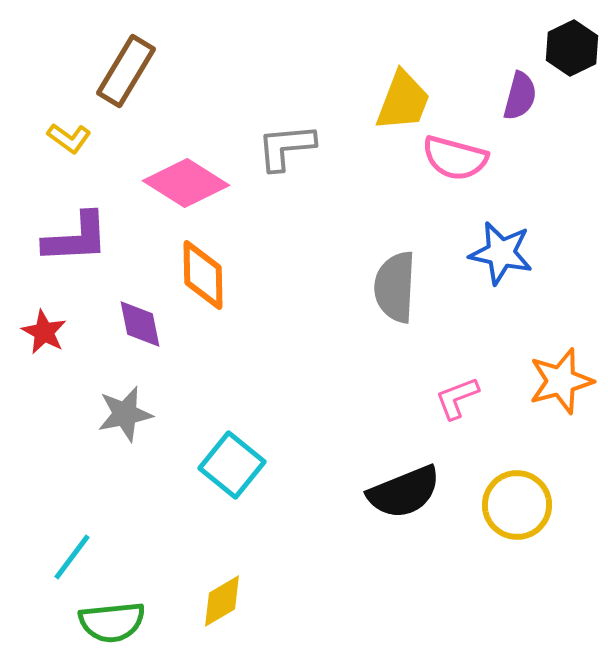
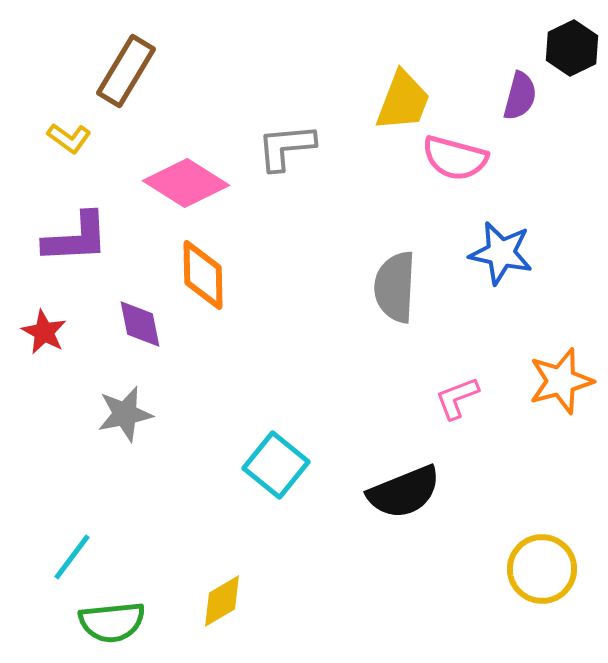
cyan square: moved 44 px right
yellow circle: moved 25 px right, 64 px down
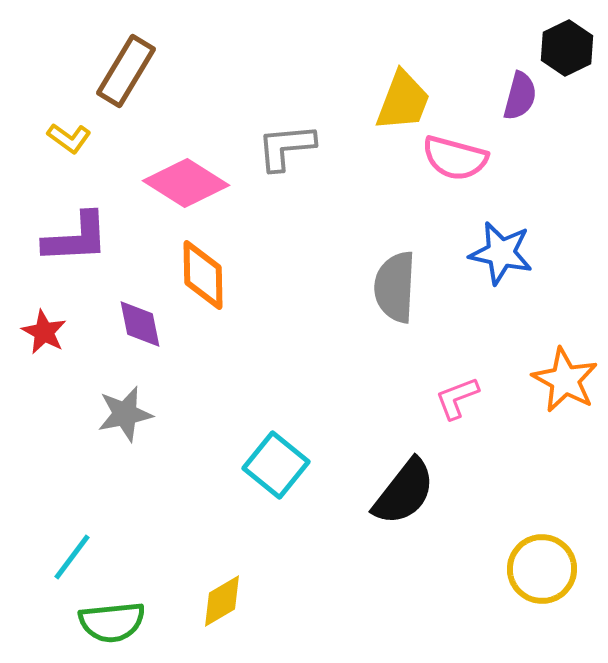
black hexagon: moved 5 px left
orange star: moved 4 px right, 1 px up; rotated 28 degrees counterclockwise
black semicircle: rotated 30 degrees counterclockwise
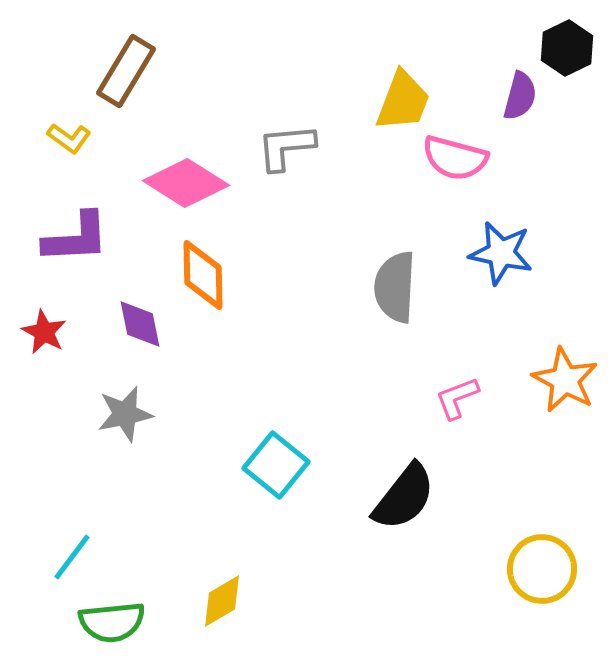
black semicircle: moved 5 px down
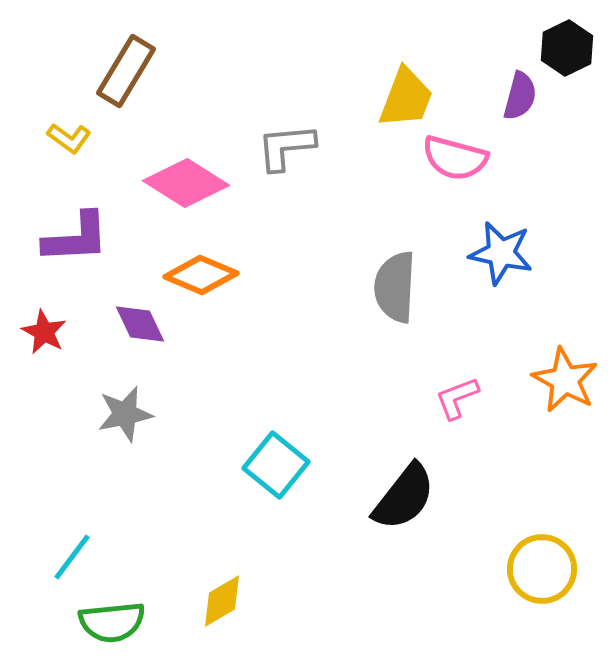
yellow trapezoid: moved 3 px right, 3 px up
orange diamond: moved 2 px left; rotated 66 degrees counterclockwise
purple diamond: rotated 14 degrees counterclockwise
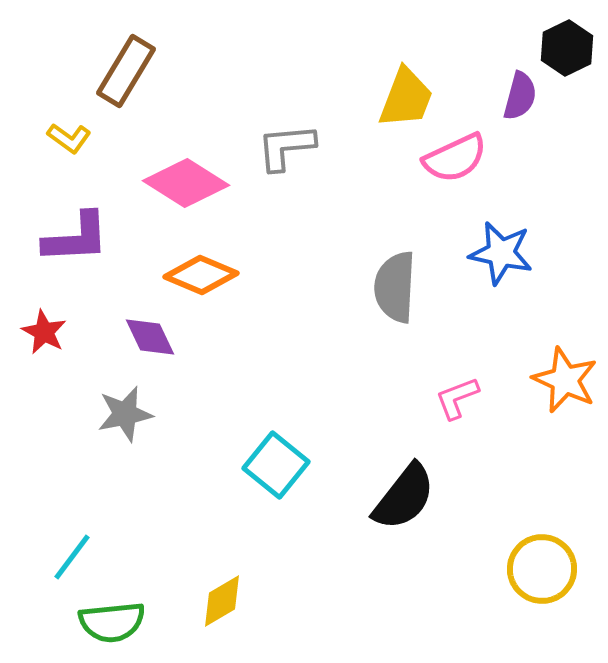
pink semicircle: rotated 40 degrees counterclockwise
purple diamond: moved 10 px right, 13 px down
orange star: rotated 4 degrees counterclockwise
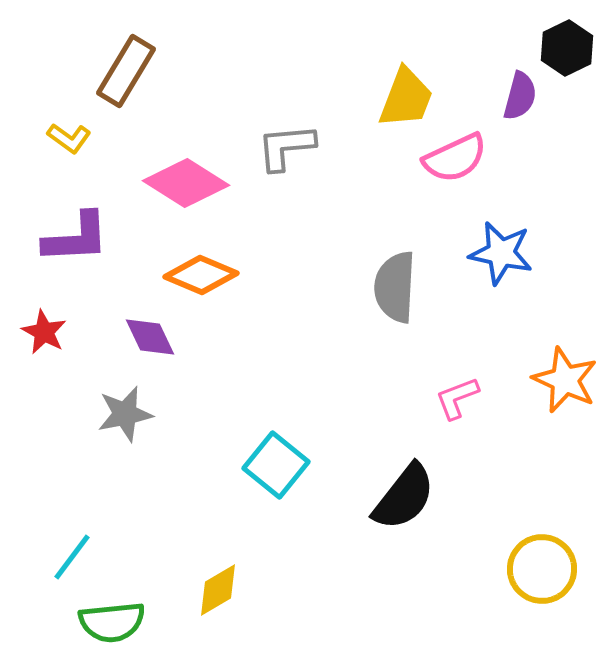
yellow diamond: moved 4 px left, 11 px up
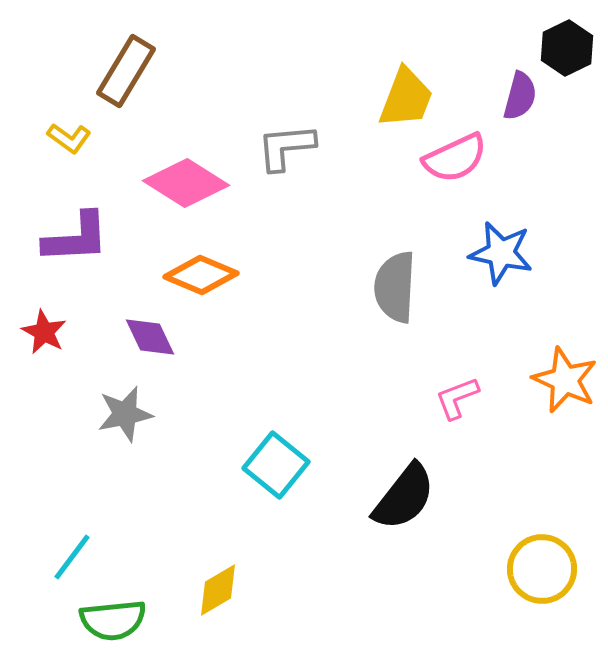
green semicircle: moved 1 px right, 2 px up
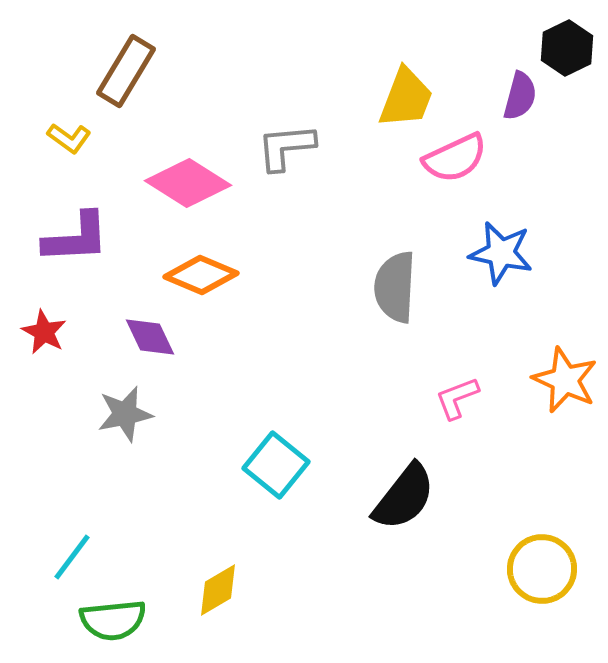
pink diamond: moved 2 px right
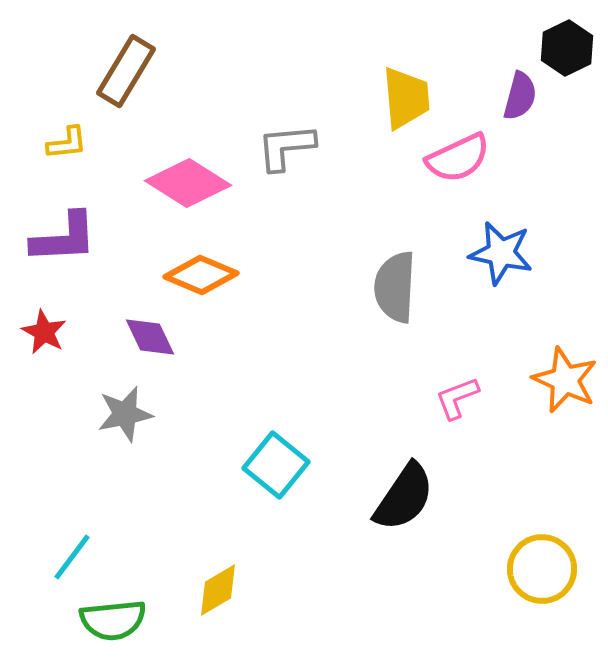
yellow trapezoid: rotated 26 degrees counterclockwise
yellow L-shape: moved 2 px left, 5 px down; rotated 42 degrees counterclockwise
pink semicircle: moved 3 px right
purple L-shape: moved 12 px left
black semicircle: rotated 4 degrees counterclockwise
